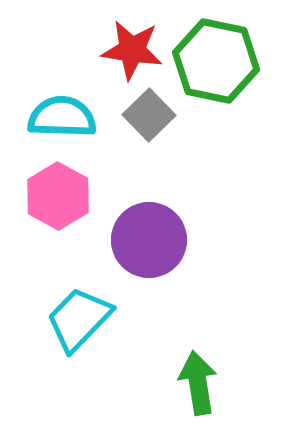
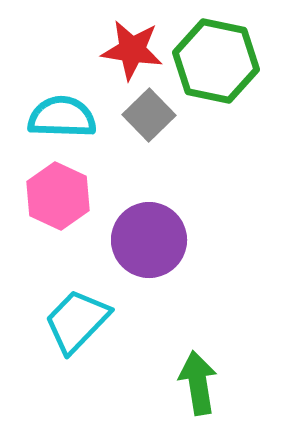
pink hexagon: rotated 4 degrees counterclockwise
cyan trapezoid: moved 2 px left, 2 px down
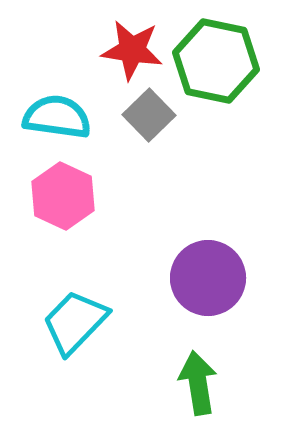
cyan semicircle: moved 5 px left; rotated 6 degrees clockwise
pink hexagon: moved 5 px right
purple circle: moved 59 px right, 38 px down
cyan trapezoid: moved 2 px left, 1 px down
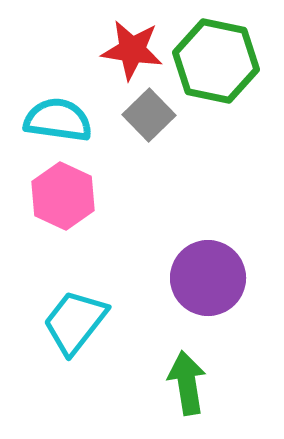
cyan semicircle: moved 1 px right, 3 px down
cyan trapezoid: rotated 6 degrees counterclockwise
green arrow: moved 11 px left
